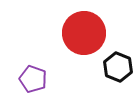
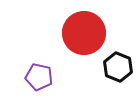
purple pentagon: moved 6 px right, 2 px up; rotated 8 degrees counterclockwise
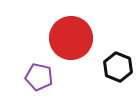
red circle: moved 13 px left, 5 px down
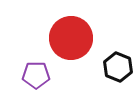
purple pentagon: moved 3 px left, 2 px up; rotated 12 degrees counterclockwise
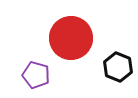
purple pentagon: rotated 16 degrees clockwise
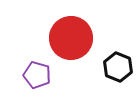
purple pentagon: moved 1 px right
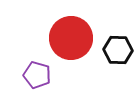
black hexagon: moved 17 px up; rotated 20 degrees counterclockwise
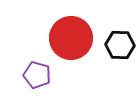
black hexagon: moved 2 px right, 5 px up
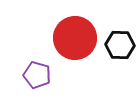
red circle: moved 4 px right
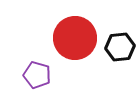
black hexagon: moved 2 px down; rotated 8 degrees counterclockwise
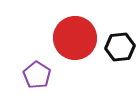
purple pentagon: rotated 16 degrees clockwise
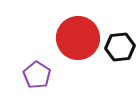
red circle: moved 3 px right
